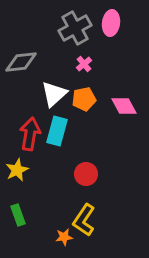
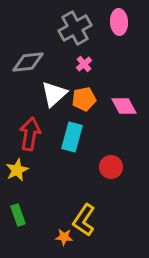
pink ellipse: moved 8 px right, 1 px up; rotated 10 degrees counterclockwise
gray diamond: moved 7 px right
cyan rectangle: moved 15 px right, 6 px down
red circle: moved 25 px right, 7 px up
orange star: rotated 12 degrees clockwise
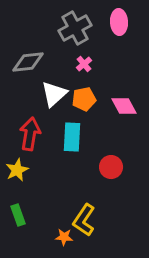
cyan rectangle: rotated 12 degrees counterclockwise
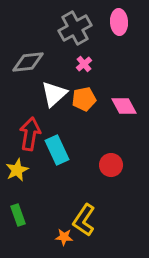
cyan rectangle: moved 15 px left, 13 px down; rotated 28 degrees counterclockwise
red circle: moved 2 px up
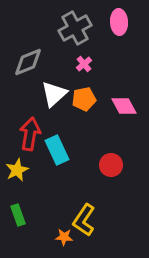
gray diamond: rotated 16 degrees counterclockwise
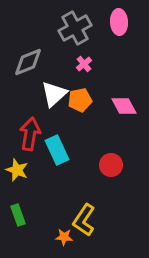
orange pentagon: moved 4 px left, 1 px down
yellow star: rotated 25 degrees counterclockwise
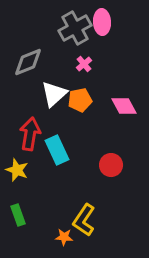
pink ellipse: moved 17 px left
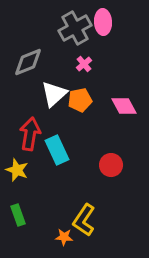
pink ellipse: moved 1 px right
